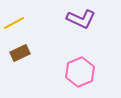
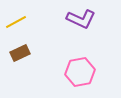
yellow line: moved 2 px right, 1 px up
pink hexagon: rotated 12 degrees clockwise
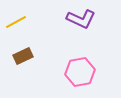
brown rectangle: moved 3 px right, 3 px down
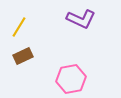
yellow line: moved 3 px right, 5 px down; rotated 30 degrees counterclockwise
pink hexagon: moved 9 px left, 7 px down
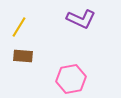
brown rectangle: rotated 30 degrees clockwise
